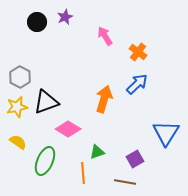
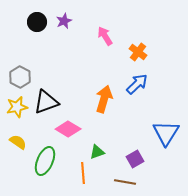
purple star: moved 1 px left, 4 px down
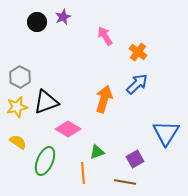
purple star: moved 1 px left, 4 px up
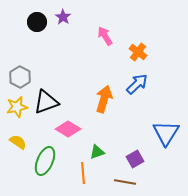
purple star: rotated 14 degrees counterclockwise
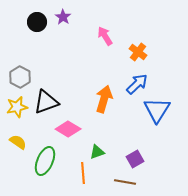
blue triangle: moved 9 px left, 23 px up
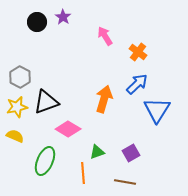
yellow semicircle: moved 3 px left, 6 px up; rotated 12 degrees counterclockwise
purple square: moved 4 px left, 6 px up
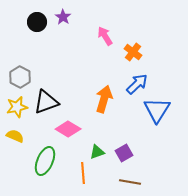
orange cross: moved 5 px left
purple square: moved 7 px left
brown line: moved 5 px right
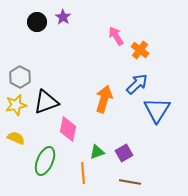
pink arrow: moved 11 px right
orange cross: moved 7 px right, 2 px up
yellow star: moved 1 px left, 2 px up
pink diamond: rotated 70 degrees clockwise
yellow semicircle: moved 1 px right, 2 px down
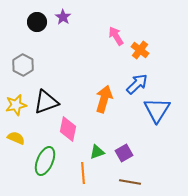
gray hexagon: moved 3 px right, 12 px up
